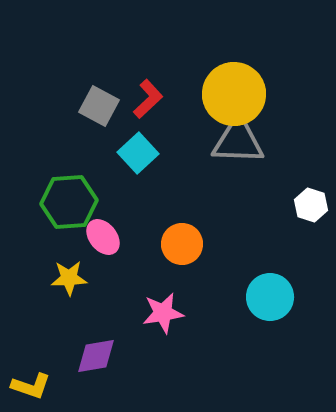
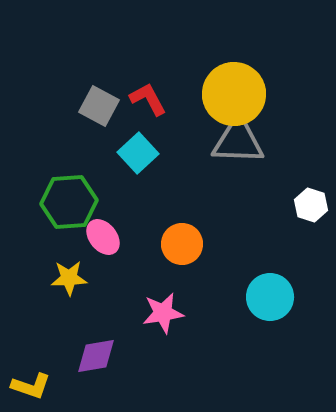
red L-shape: rotated 75 degrees counterclockwise
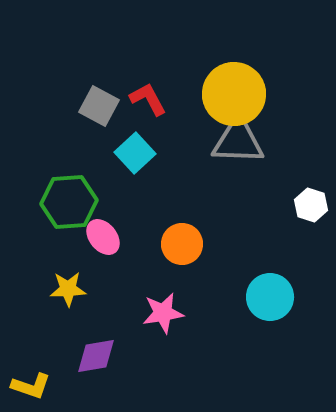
cyan square: moved 3 px left
yellow star: moved 1 px left, 11 px down
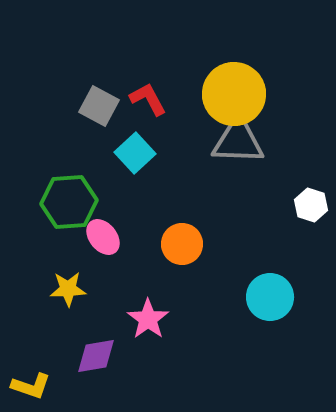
pink star: moved 15 px left, 6 px down; rotated 27 degrees counterclockwise
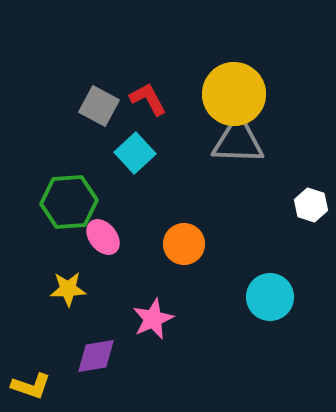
orange circle: moved 2 px right
pink star: moved 5 px right; rotated 12 degrees clockwise
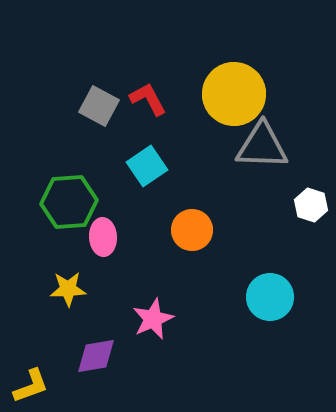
gray triangle: moved 24 px right, 5 px down
cyan square: moved 12 px right, 13 px down; rotated 9 degrees clockwise
pink ellipse: rotated 36 degrees clockwise
orange circle: moved 8 px right, 14 px up
yellow L-shape: rotated 39 degrees counterclockwise
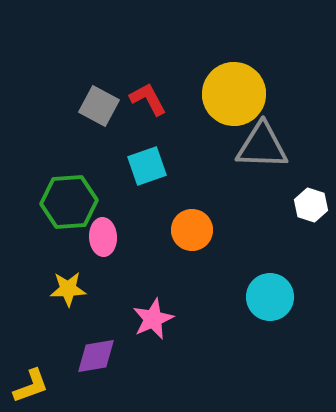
cyan square: rotated 15 degrees clockwise
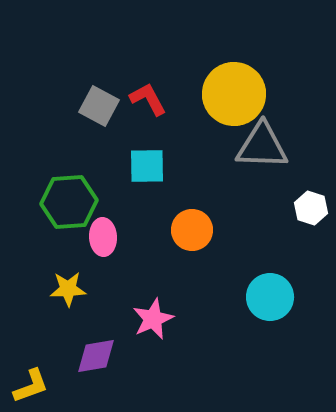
cyan square: rotated 18 degrees clockwise
white hexagon: moved 3 px down
